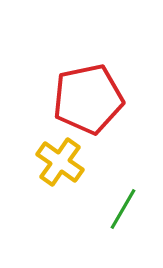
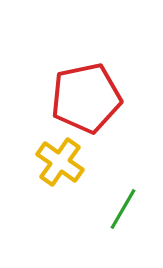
red pentagon: moved 2 px left, 1 px up
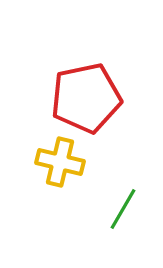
yellow cross: rotated 21 degrees counterclockwise
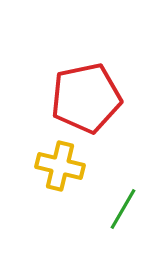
yellow cross: moved 4 px down
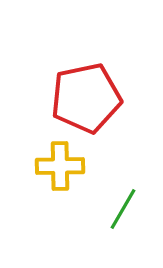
yellow cross: rotated 15 degrees counterclockwise
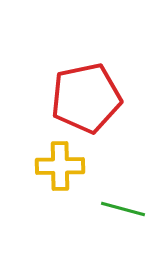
green line: rotated 75 degrees clockwise
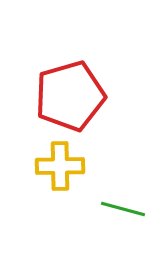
red pentagon: moved 16 px left, 2 px up; rotated 4 degrees counterclockwise
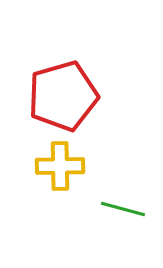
red pentagon: moved 7 px left
